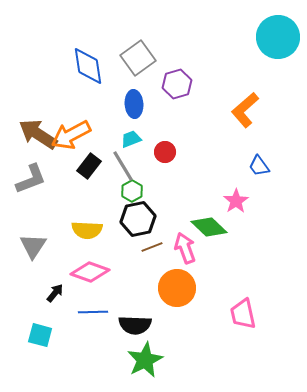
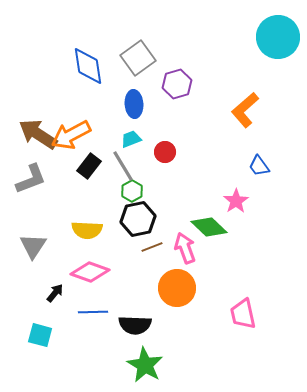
green star: moved 5 px down; rotated 15 degrees counterclockwise
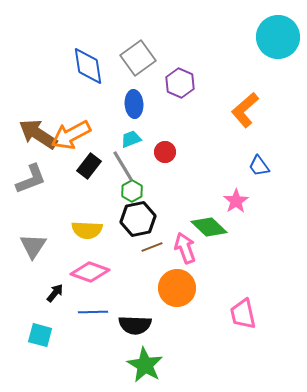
purple hexagon: moved 3 px right, 1 px up; rotated 20 degrees counterclockwise
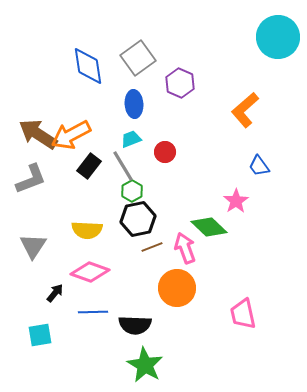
cyan square: rotated 25 degrees counterclockwise
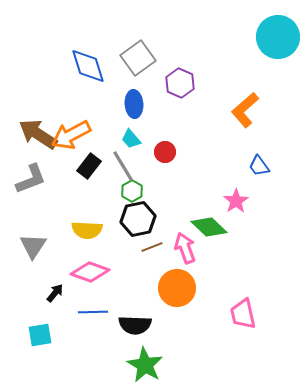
blue diamond: rotated 9 degrees counterclockwise
cyan trapezoid: rotated 110 degrees counterclockwise
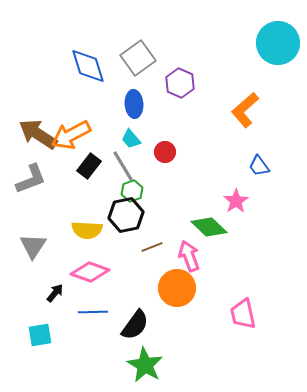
cyan circle: moved 6 px down
green hexagon: rotated 10 degrees clockwise
black hexagon: moved 12 px left, 4 px up
pink arrow: moved 4 px right, 8 px down
black semicircle: rotated 56 degrees counterclockwise
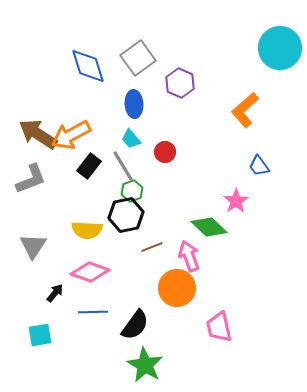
cyan circle: moved 2 px right, 5 px down
pink trapezoid: moved 24 px left, 13 px down
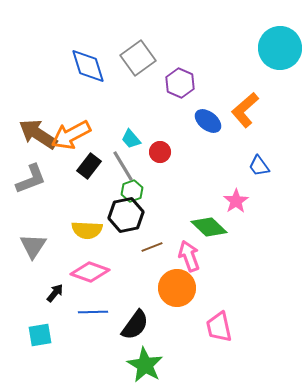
blue ellipse: moved 74 px right, 17 px down; rotated 48 degrees counterclockwise
red circle: moved 5 px left
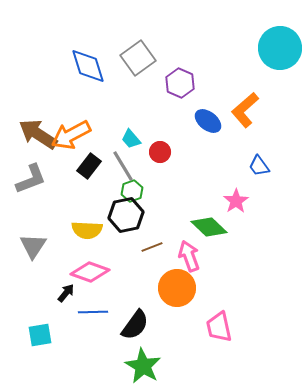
black arrow: moved 11 px right
green star: moved 2 px left, 1 px down
